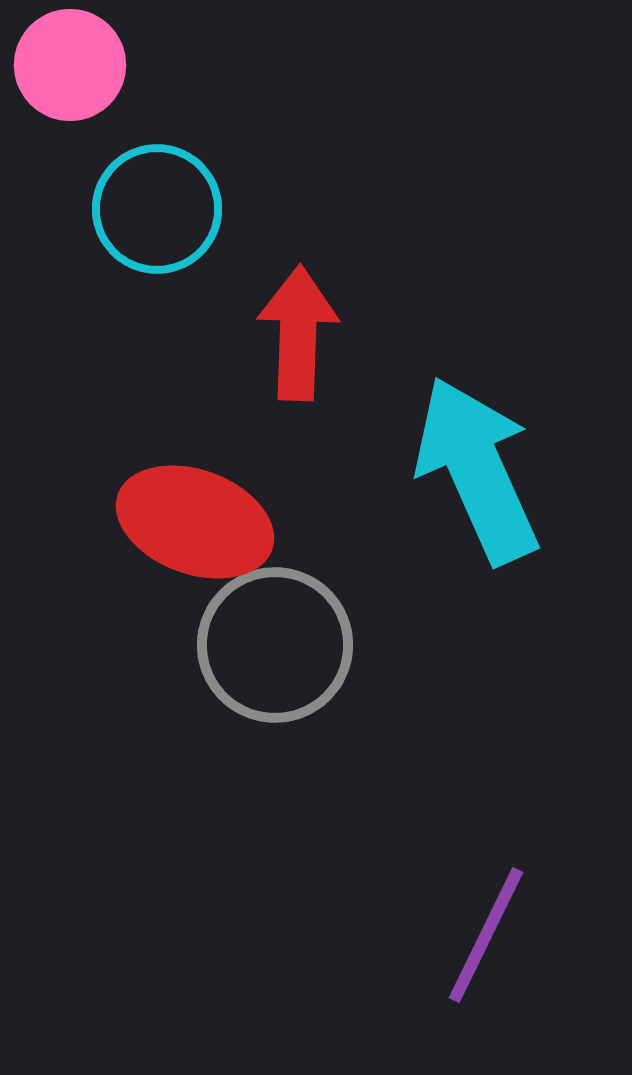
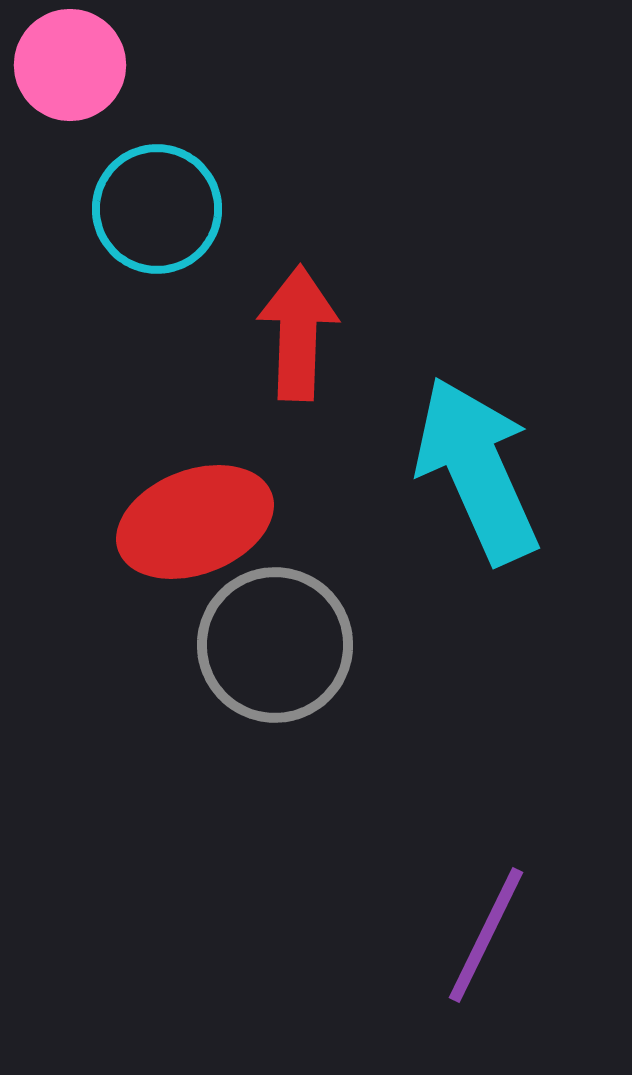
red ellipse: rotated 41 degrees counterclockwise
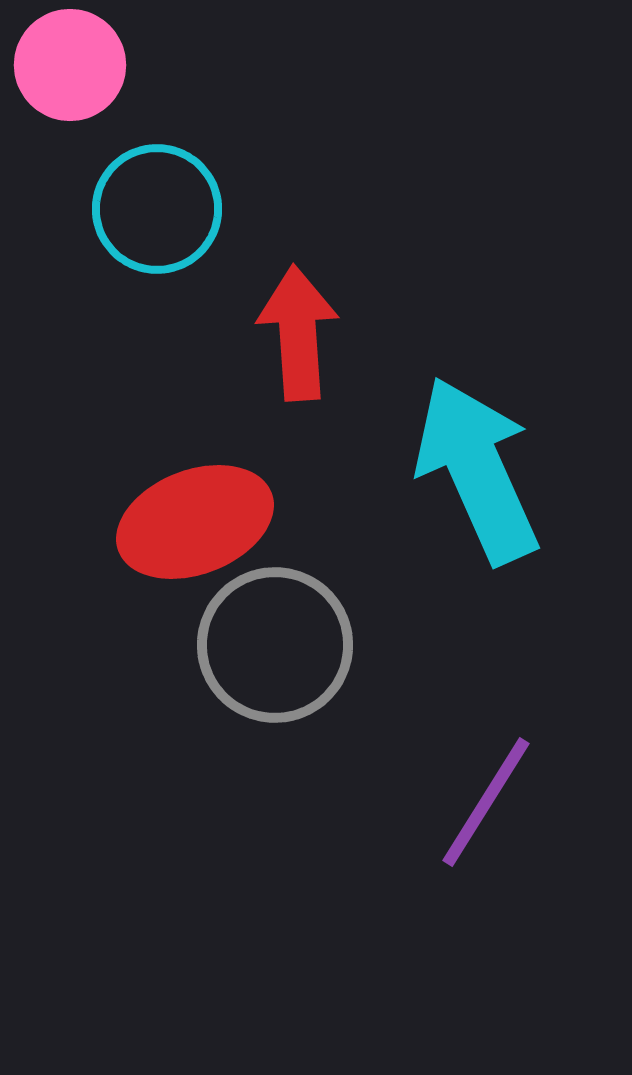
red arrow: rotated 6 degrees counterclockwise
purple line: moved 133 px up; rotated 6 degrees clockwise
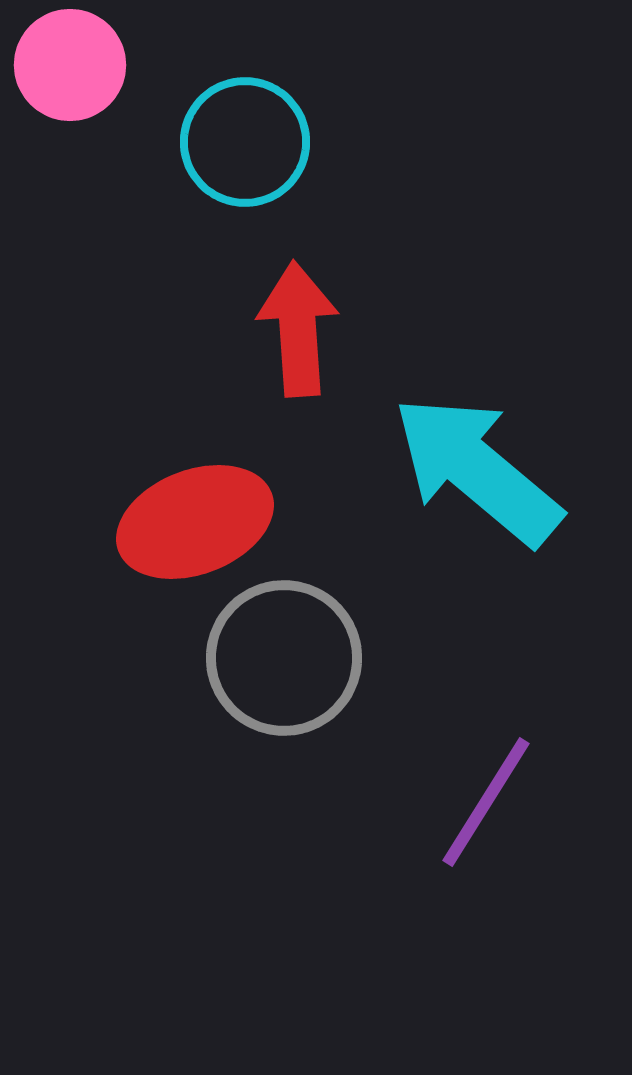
cyan circle: moved 88 px right, 67 px up
red arrow: moved 4 px up
cyan arrow: rotated 26 degrees counterclockwise
gray circle: moved 9 px right, 13 px down
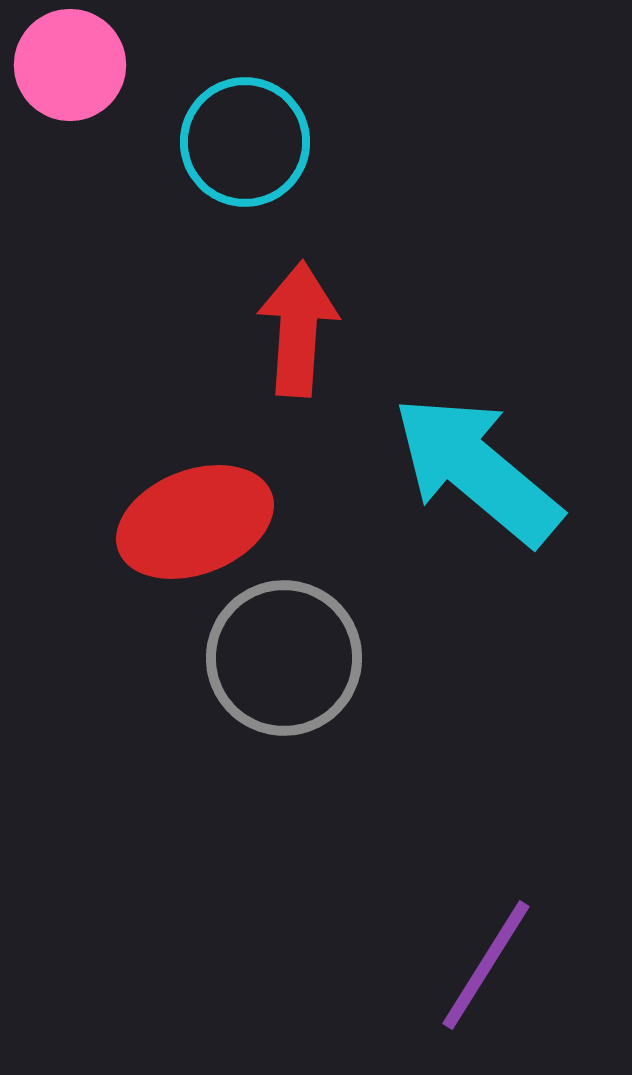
red arrow: rotated 8 degrees clockwise
purple line: moved 163 px down
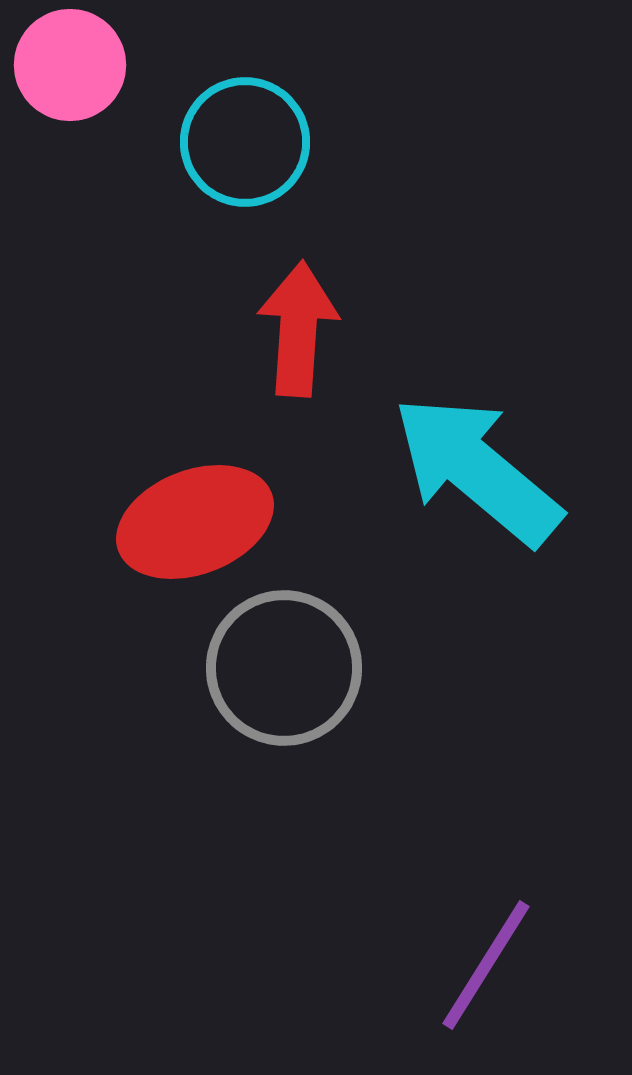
gray circle: moved 10 px down
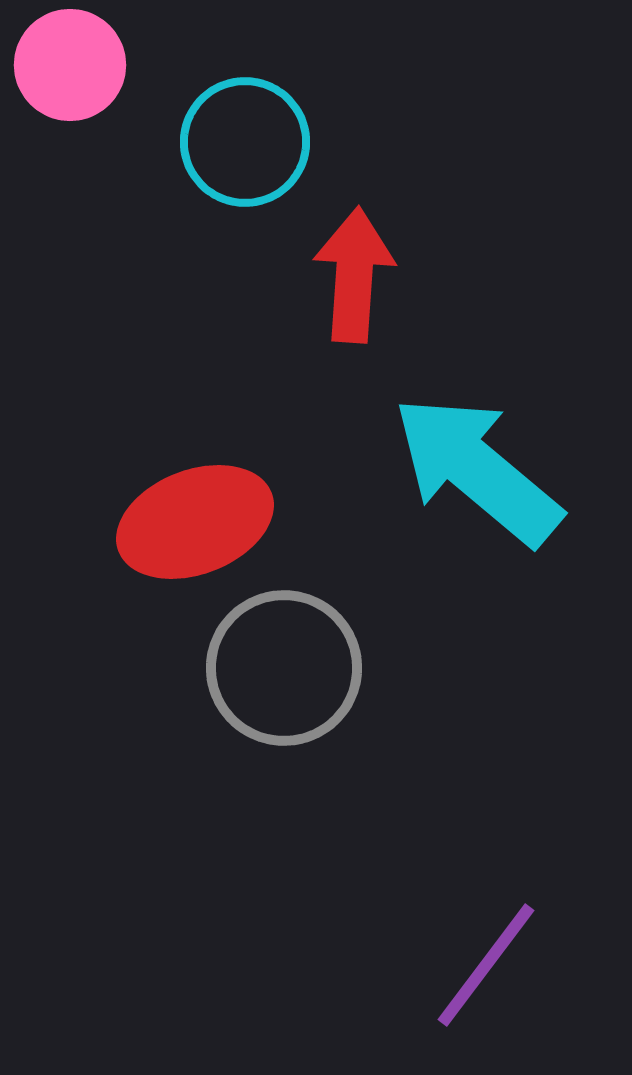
red arrow: moved 56 px right, 54 px up
purple line: rotated 5 degrees clockwise
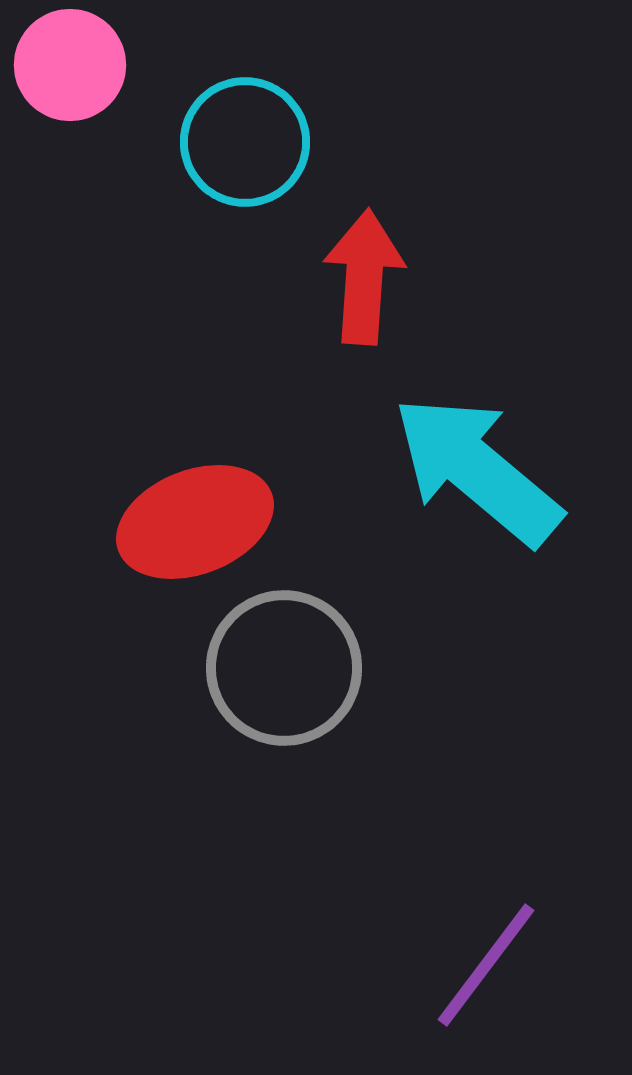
red arrow: moved 10 px right, 2 px down
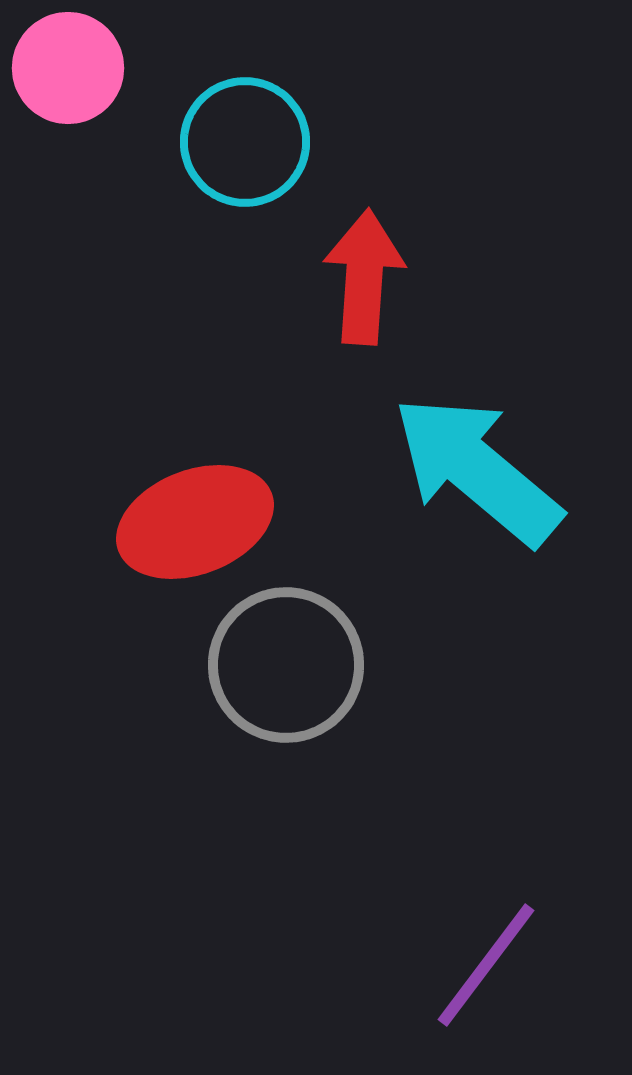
pink circle: moved 2 px left, 3 px down
gray circle: moved 2 px right, 3 px up
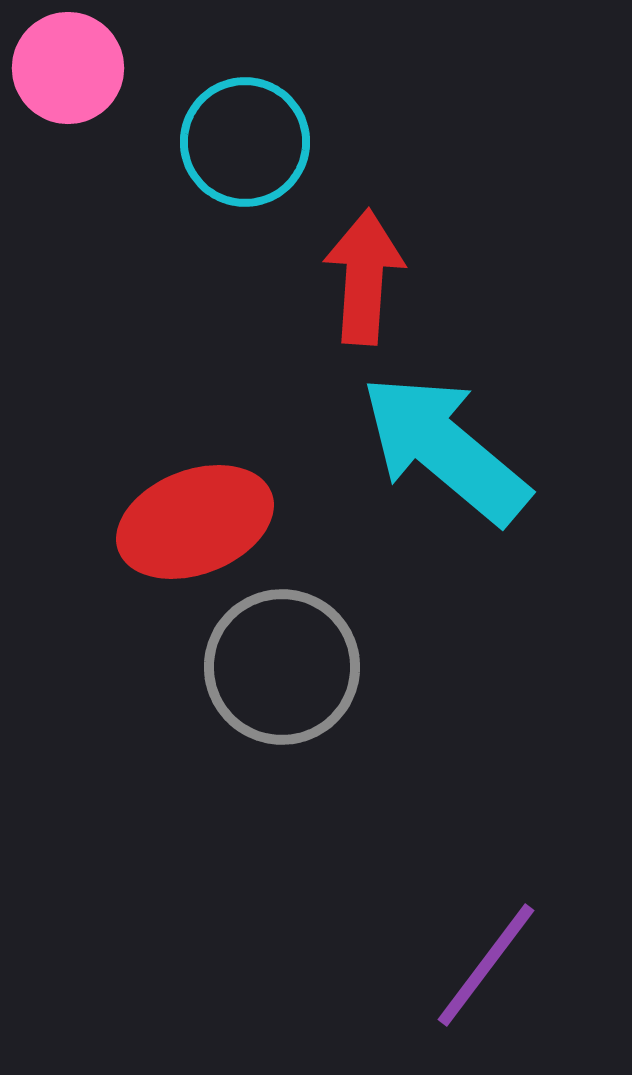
cyan arrow: moved 32 px left, 21 px up
gray circle: moved 4 px left, 2 px down
